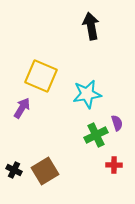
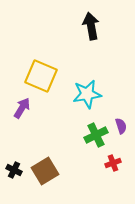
purple semicircle: moved 4 px right, 3 px down
red cross: moved 1 px left, 2 px up; rotated 21 degrees counterclockwise
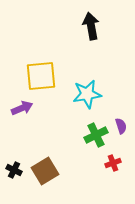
yellow square: rotated 28 degrees counterclockwise
purple arrow: rotated 35 degrees clockwise
